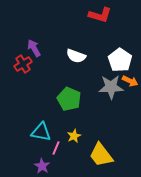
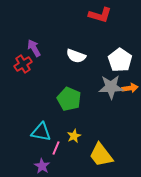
orange arrow: moved 7 px down; rotated 35 degrees counterclockwise
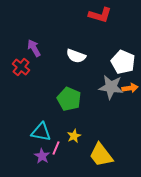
white pentagon: moved 3 px right, 2 px down; rotated 10 degrees counterclockwise
red cross: moved 2 px left, 3 px down; rotated 18 degrees counterclockwise
gray star: rotated 10 degrees clockwise
purple star: moved 10 px up
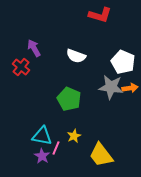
cyan triangle: moved 1 px right, 4 px down
